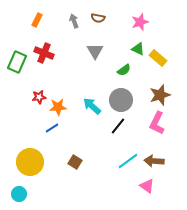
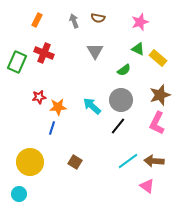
blue line: rotated 40 degrees counterclockwise
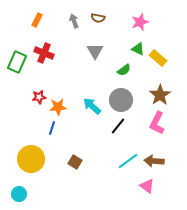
brown star: rotated 15 degrees counterclockwise
yellow circle: moved 1 px right, 3 px up
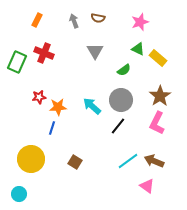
brown star: moved 1 px down
brown arrow: rotated 18 degrees clockwise
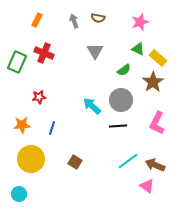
brown star: moved 7 px left, 14 px up
orange star: moved 36 px left, 18 px down
black line: rotated 48 degrees clockwise
brown arrow: moved 1 px right, 4 px down
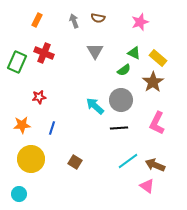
green triangle: moved 4 px left, 4 px down
cyan arrow: moved 3 px right
black line: moved 1 px right, 2 px down
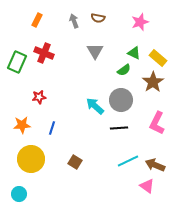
cyan line: rotated 10 degrees clockwise
